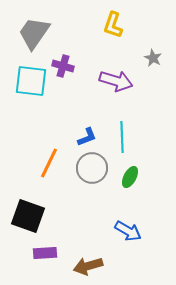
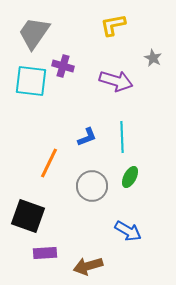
yellow L-shape: rotated 60 degrees clockwise
gray circle: moved 18 px down
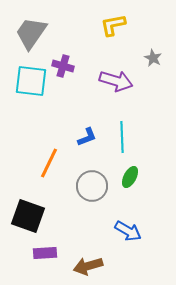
gray trapezoid: moved 3 px left
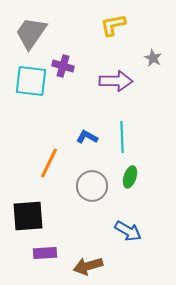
purple arrow: rotated 16 degrees counterclockwise
blue L-shape: rotated 130 degrees counterclockwise
green ellipse: rotated 10 degrees counterclockwise
black square: rotated 24 degrees counterclockwise
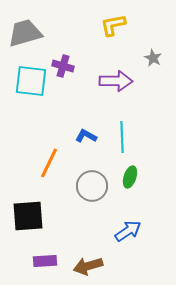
gray trapezoid: moved 6 px left; rotated 39 degrees clockwise
blue L-shape: moved 1 px left, 1 px up
blue arrow: rotated 64 degrees counterclockwise
purple rectangle: moved 8 px down
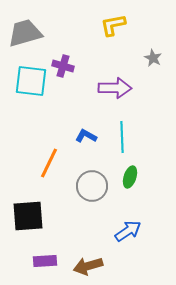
purple arrow: moved 1 px left, 7 px down
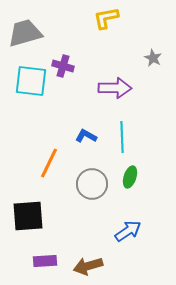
yellow L-shape: moved 7 px left, 7 px up
gray circle: moved 2 px up
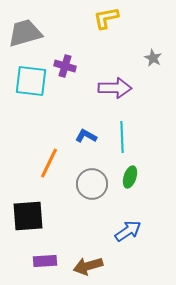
purple cross: moved 2 px right
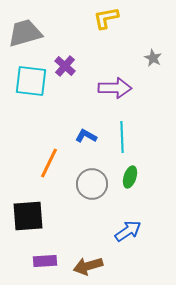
purple cross: rotated 25 degrees clockwise
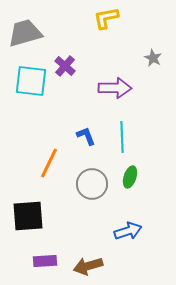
blue L-shape: rotated 40 degrees clockwise
blue arrow: rotated 16 degrees clockwise
